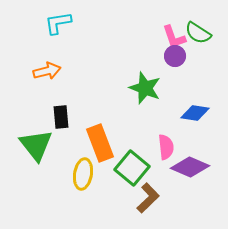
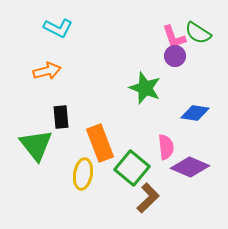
cyan L-shape: moved 5 px down; rotated 144 degrees counterclockwise
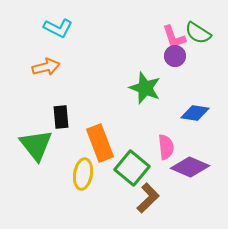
orange arrow: moved 1 px left, 4 px up
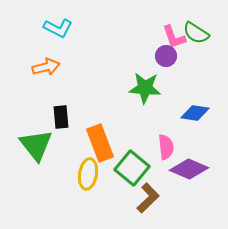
green semicircle: moved 2 px left
purple circle: moved 9 px left
green star: rotated 16 degrees counterclockwise
purple diamond: moved 1 px left, 2 px down
yellow ellipse: moved 5 px right
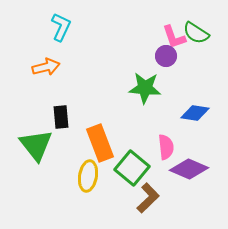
cyan L-shape: moved 3 px right, 1 px up; rotated 92 degrees counterclockwise
yellow ellipse: moved 2 px down
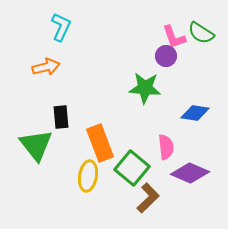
green semicircle: moved 5 px right
purple diamond: moved 1 px right, 4 px down
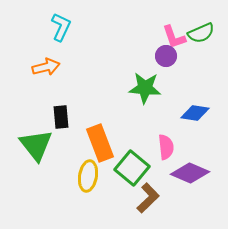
green semicircle: rotated 56 degrees counterclockwise
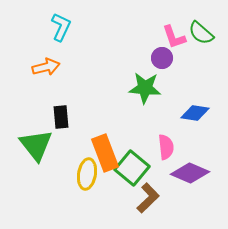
green semicircle: rotated 64 degrees clockwise
purple circle: moved 4 px left, 2 px down
orange rectangle: moved 5 px right, 10 px down
yellow ellipse: moved 1 px left, 2 px up
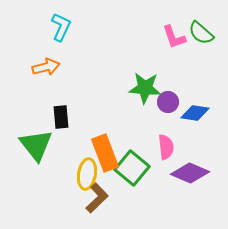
purple circle: moved 6 px right, 44 px down
brown L-shape: moved 51 px left
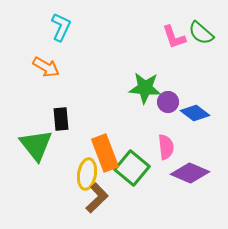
orange arrow: rotated 44 degrees clockwise
blue diamond: rotated 28 degrees clockwise
black rectangle: moved 2 px down
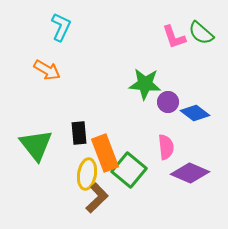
orange arrow: moved 1 px right, 3 px down
green star: moved 4 px up
black rectangle: moved 18 px right, 14 px down
green square: moved 3 px left, 2 px down
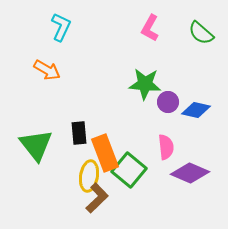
pink L-shape: moved 24 px left, 9 px up; rotated 48 degrees clockwise
blue diamond: moved 1 px right, 3 px up; rotated 24 degrees counterclockwise
yellow ellipse: moved 2 px right, 2 px down
